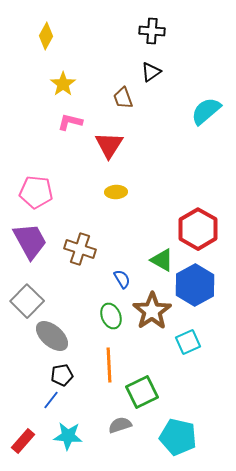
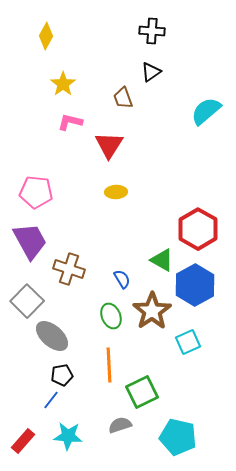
brown cross: moved 11 px left, 20 px down
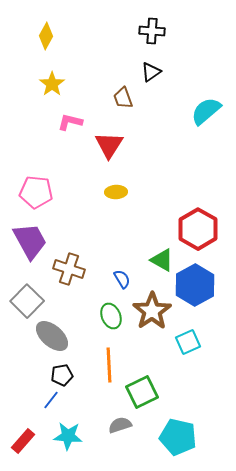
yellow star: moved 11 px left
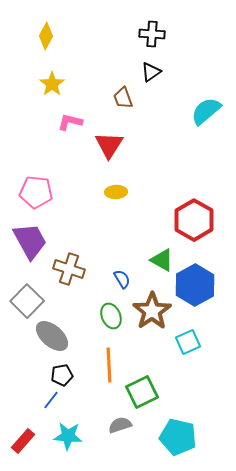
black cross: moved 3 px down
red hexagon: moved 4 px left, 9 px up
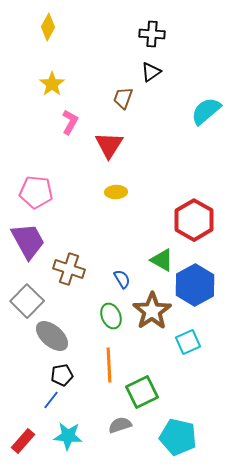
yellow diamond: moved 2 px right, 9 px up
brown trapezoid: rotated 40 degrees clockwise
pink L-shape: rotated 105 degrees clockwise
purple trapezoid: moved 2 px left
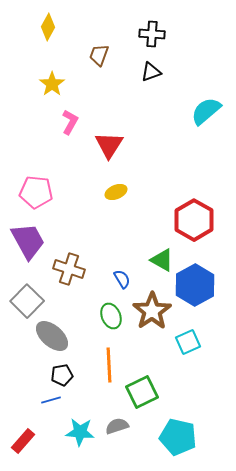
black triangle: rotated 15 degrees clockwise
brown trapezoid: moved 24 px left, 43 px up
yellow ellipse: rotated 20 degrees counterclockwise
blue line: rotated 36 degrees clockwise
gray semicircle: moved 3 px left, 1 px down
cyan star: moved 12 px right, 4 px up
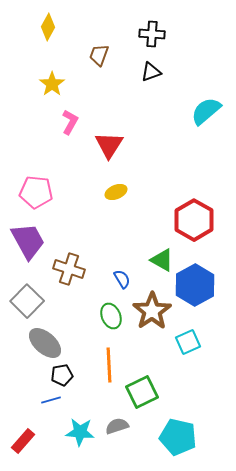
gray ellipse: moved 7 px left, 7 px down
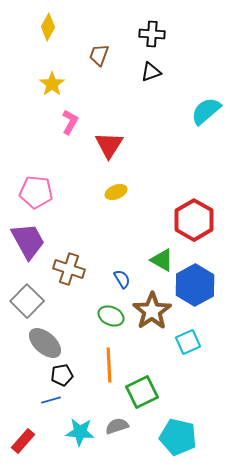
green ellipse: rotated 45 degrees counterclockwise
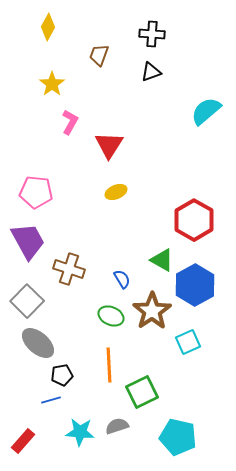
gray ellipse: moved 7 px left
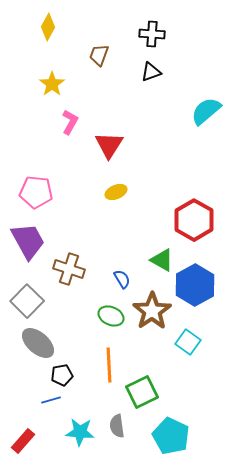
cyan square: rotated 30 degrees counterclockwise
gray semicircle: rotated 80 degrees counterclockwise
cyan pentagon: moved 7 px left, 1 px up; rotated 12 degrees clockwise
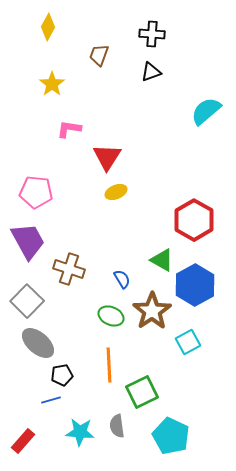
pink L-shape: moved 1 px left, 7 px down; rotated 110 degrees counterclockwise
red triangle: moved 2 px left, 12 px down
cyan square: rotated 25 degrees clockwise
